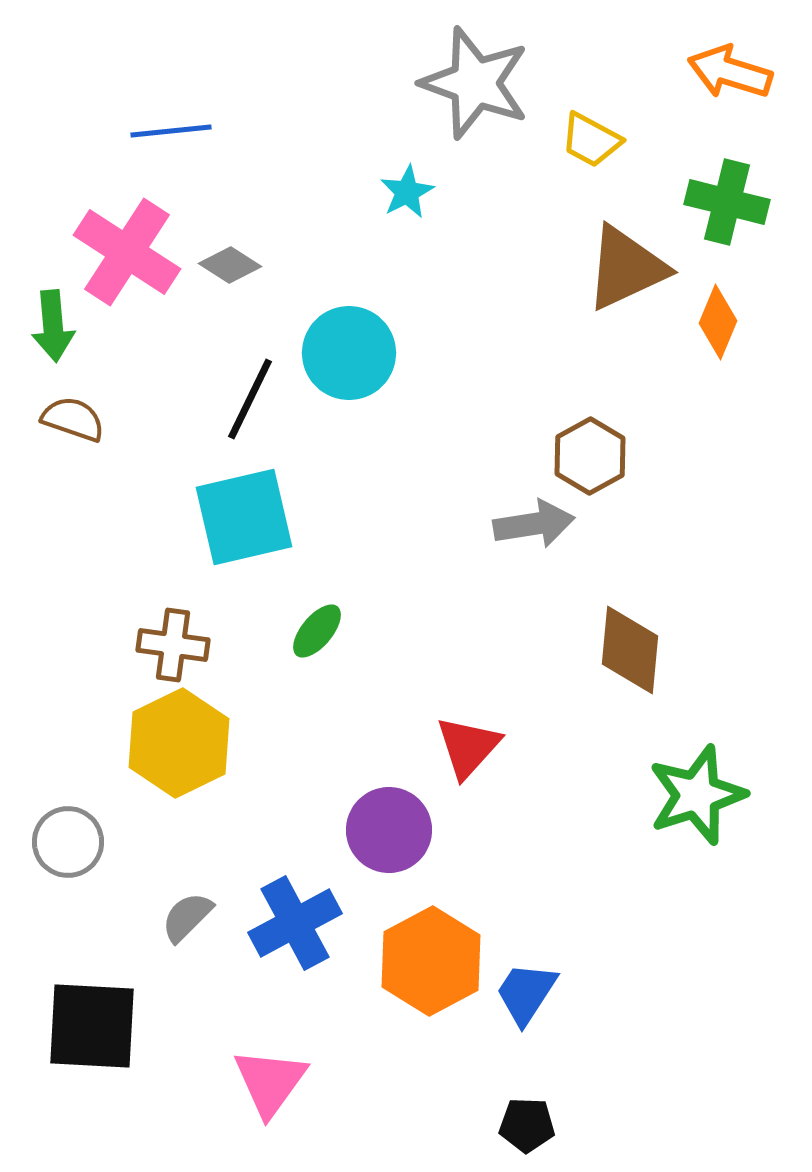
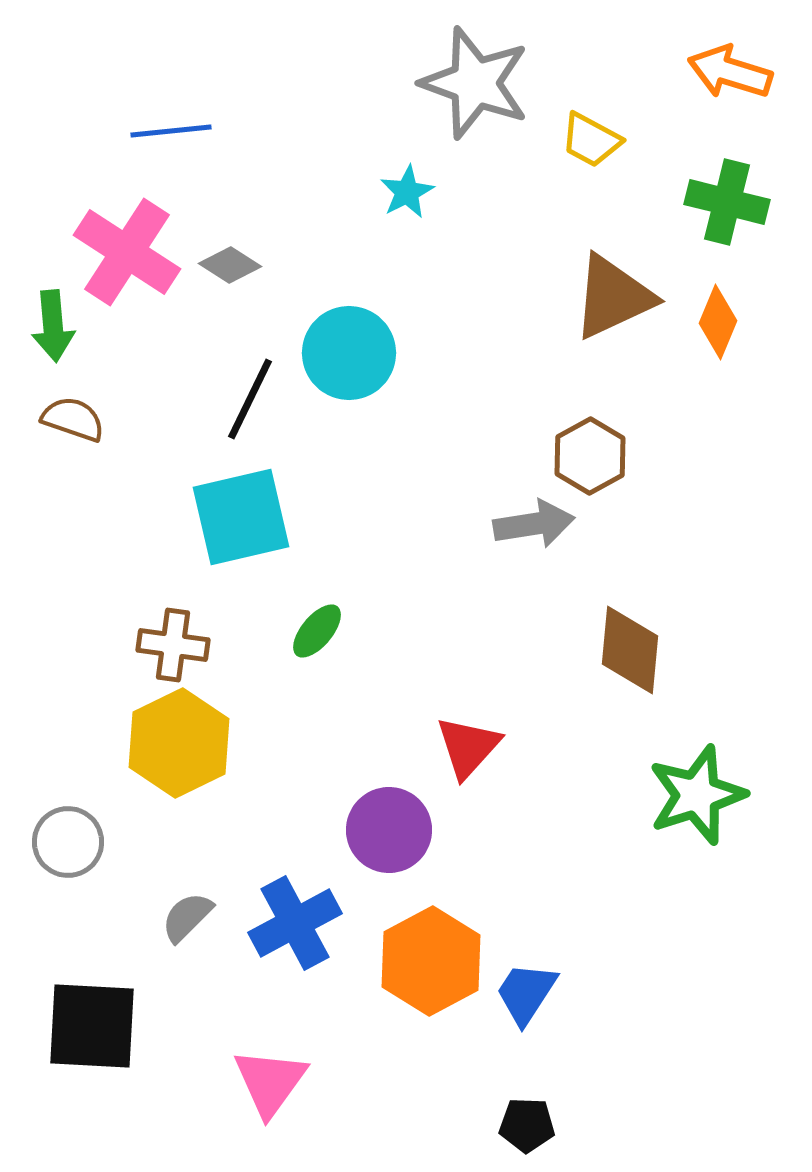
brown triangle: moved 13 px left, 29 px down
cyan square: moved 3 px left
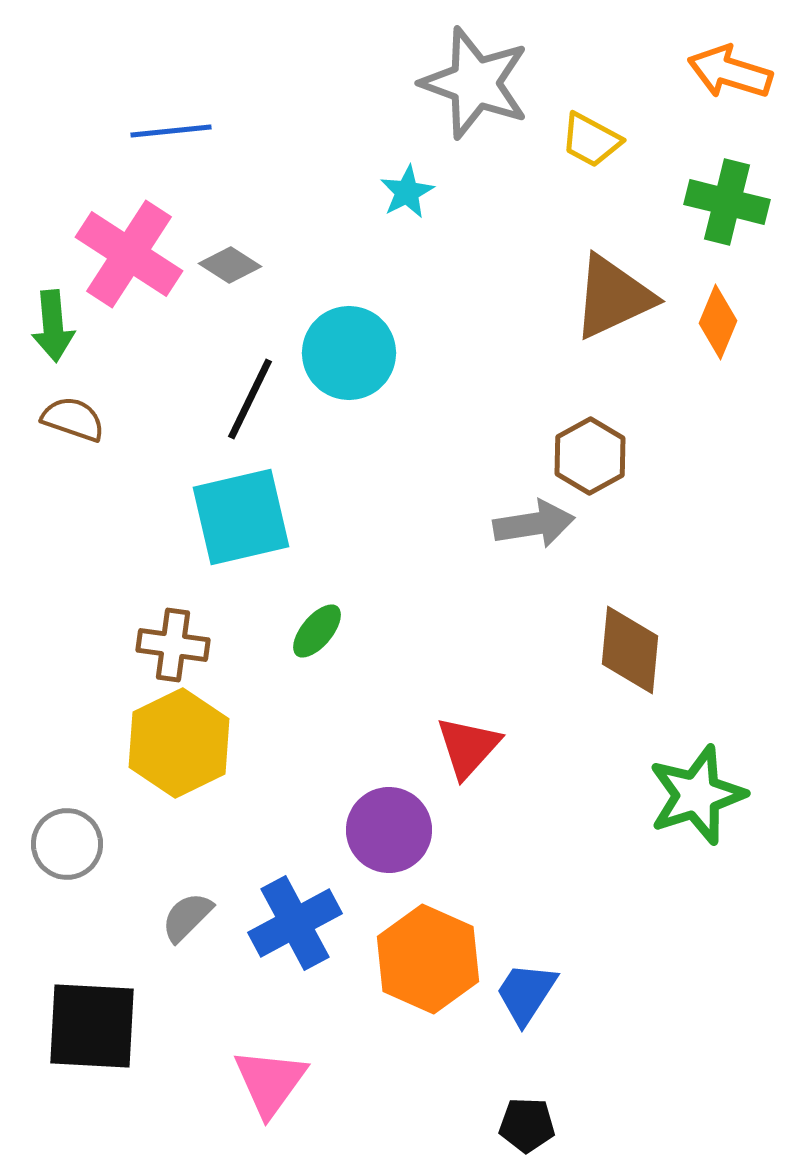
pink cross: moved 2 px right, 2 px down
gray circle: moved 1 px left, 2 px down
orange hexagon: moved 3 px left, 2 px up; rotated 8 degrees counterclockwise
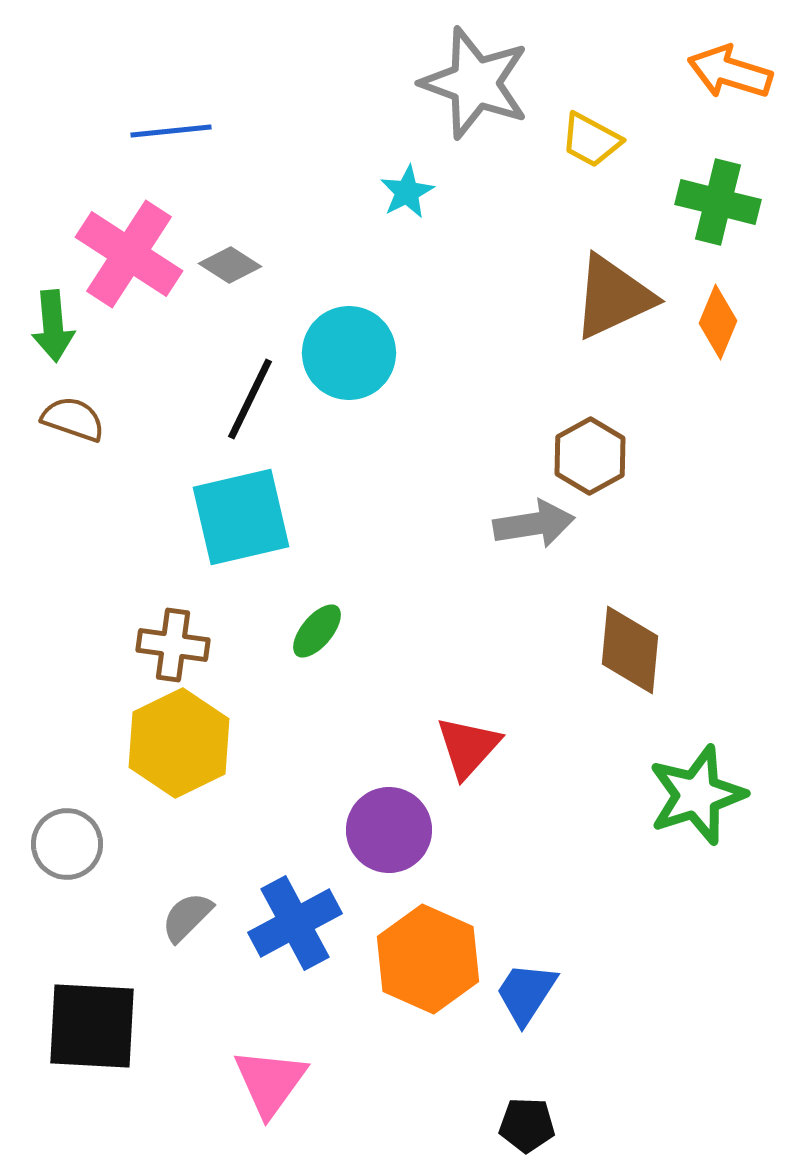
green cross: moved 9 px left
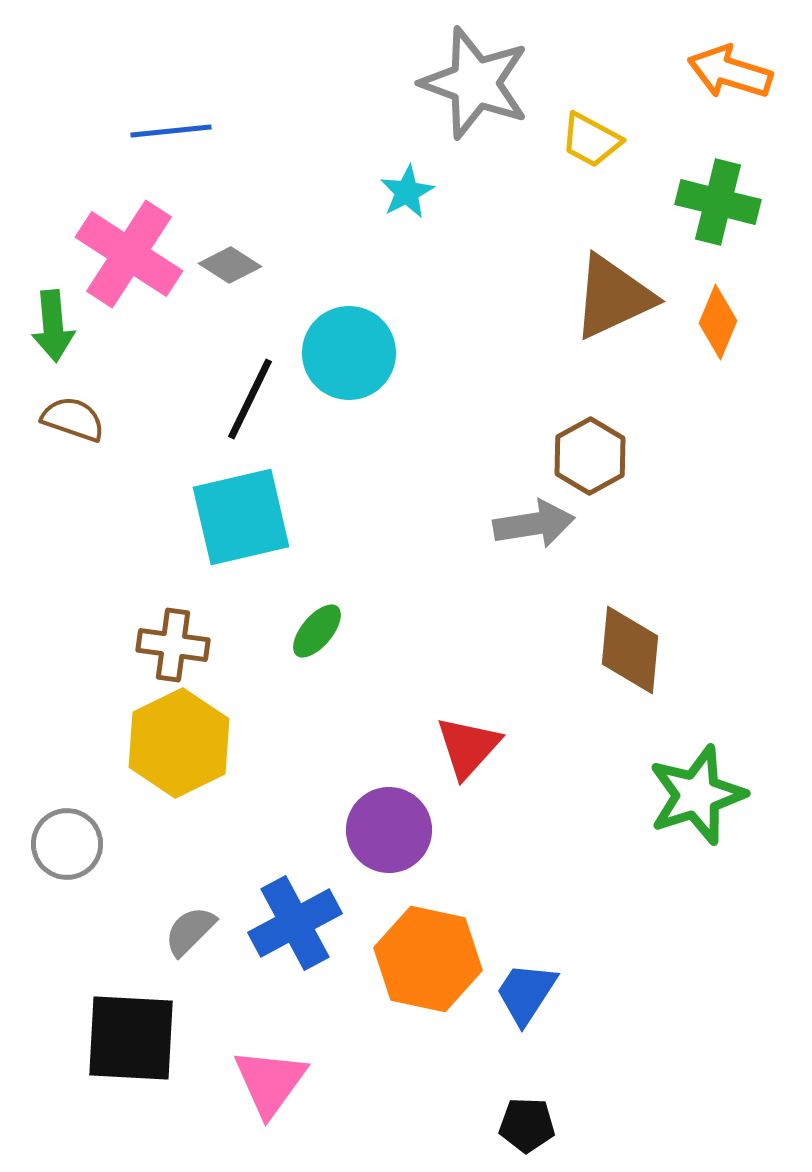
gray semicircle: moved 3 px right, 14 px down
orange hexagon: rotated 12 degrees counterclockwise
black square: moved 39 px right, 12 px down
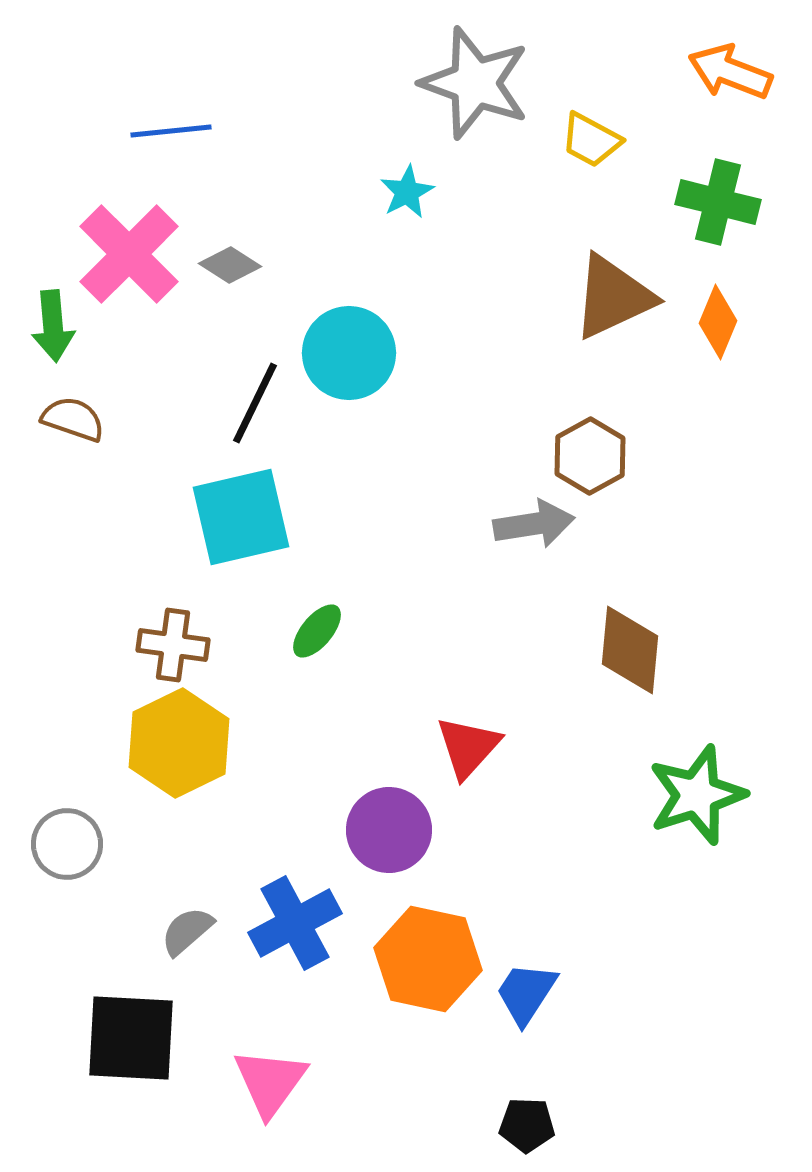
orange arrow: rotated 4 degrees clockwise
pink cross: rotated 12 degrees clockwise
black line: moved 5 px right, 4 px down
gray semicircle: moved 3 px left; rotated 4 degrees clockwise
